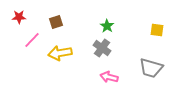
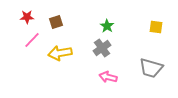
red star: moved 8 px right
yellow square: moved 1 px left, 3 px up
gray cross: rotated 18 degrees clockwise
pink arrow: moved 1 px left
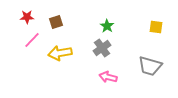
gray trapezoid: moved 1 px left, 2 px up
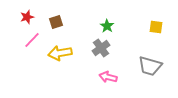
red star: rotated 16 degrees counterclockwise
gray cross: moved 1 px left
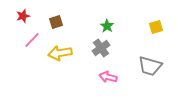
red star: moved 4 px left, 1 px up
yellow square: rotated 24 degrees counterclockwise
